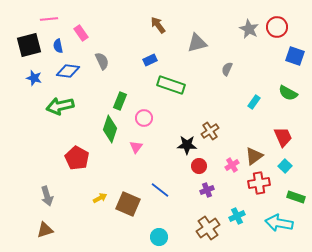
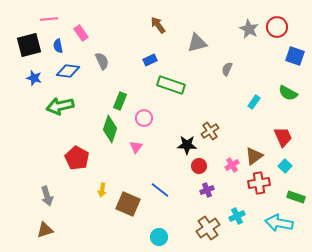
yellow arrow at (100, 198): moved 2 px right, 8 px up; rotated 128 degrees clockwise
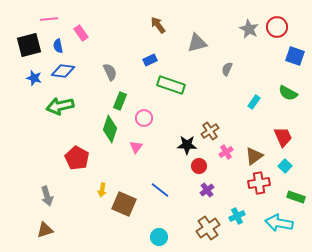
gray semicircle at (102, 61): moved 8 px right, 11 px down
blue diamond at (68, 71): moved 5 px left
pink cross at (232, 165): moved 6 px left, 13 px up
purple cross at (207, 190): rotated 16 degrees counterclockwise
brown square at (128, 204): moved 4 px left
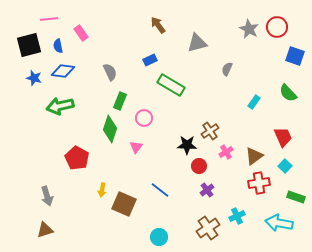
green rectangle at (171, 85): rotated 12 degrees clockwise
green semicircle at (288, 93): rotated 18 degrees clockwise
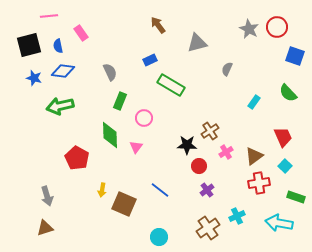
pink line at (49, 19): moved 3 px up
green diamond at (110, 129): moved 6 px down; rotated 20 degrees counterclockwise
brown triangle at (45, 230): moved 2 px up
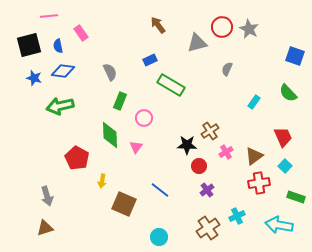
red circle at (277, 27): moved 55 px left
yellow arrow at (102, 190): moved 9 px up
cyan arrow at (279, 223): moved 2 px down
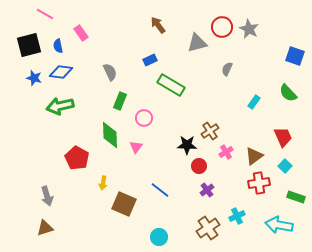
pink line at (49, 16): moved 4 px left, 2 px up; rotated 36 degrees clockwise
blue diamond at (63, 71): moved 2 px left, 1 px down
yellow arrow at (102, 181): moved 1 px right, 2 px down
